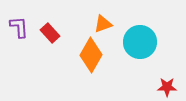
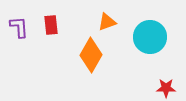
orange triangle: moved 4 px right, 2 px up
red rectangle: moved 1 px right, 8 px up; rotated 36 degrees clockwise
cyan circle: moved 10 px right, 5 px up
red star: moved 1 px left, 1 px down
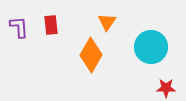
orange triangle: rotated 36 degrees counterclockwise
cyan circle: moved 1 px right, 10 px down
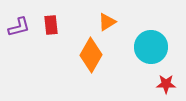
orange triangle: rotated 24 degrees clockwise
purple L-shape: rotated 80 degrees clockwise
red star: moved 4 px up
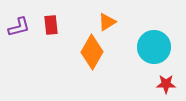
cyan circle: moved 3 px right
orange diamond: moved 1 px right, 3 px up
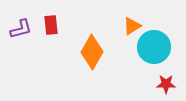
orange triangle: moved 25 px right, 4 px down
purple L-shape: moved 2 px right, 2 px down
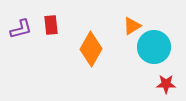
orange diamond: moved 1 px left, 3 px up
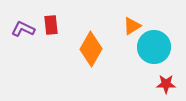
purple L-shape: moved 2 px right; rotated 140 degrees counterclockwise
